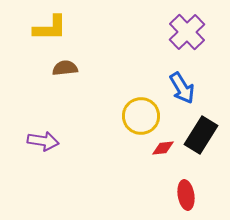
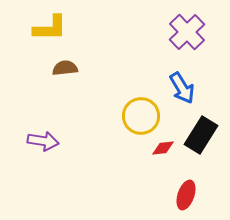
red ellipse: rotated 28 degrees clockwise
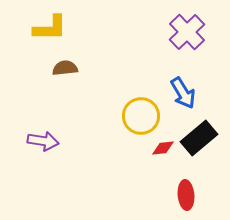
blue arrow: moved 1 px right, 5 px down
black rectangle: moved 2 px left, 3 px down; rotated 18 degrees clockwise
red ellipse: rotated 24 degrees counterclockwise
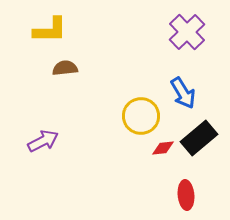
yellow L-shape: moved 2 px down
purple arrow: rotated 36 degrees counterclockwise
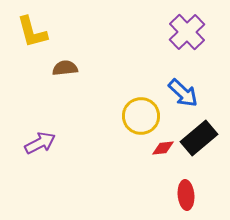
yellow L-shape: moved 18 px left, 2 px down; rotated 75 degrees clockwise
blue arrow: rotated 16 degrees counterclockwise
purple arrow: moved 3 px left, 2 px down
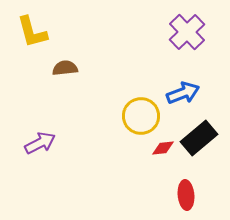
blue arrow: rotated 64 degrees counterclockwise
